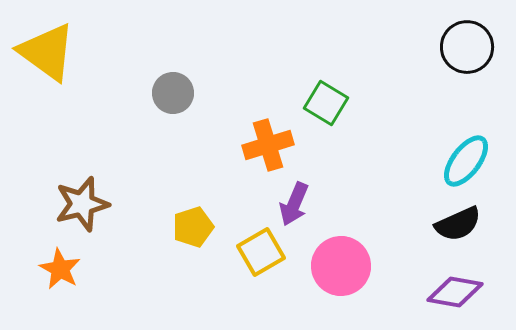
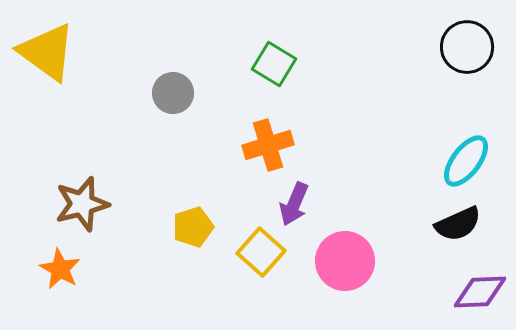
green square: moved 52 px left, 39 px up
yellow square: rotated 18 degrees counterclockwise
pink circle: moved 4 px right, 5 px up
purple diamond: moved 25 px right; rotated 12 degrees counterclockwise
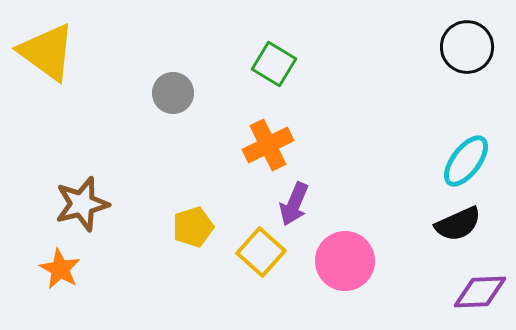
orange cross: rotated 9 degrees counterclockwise
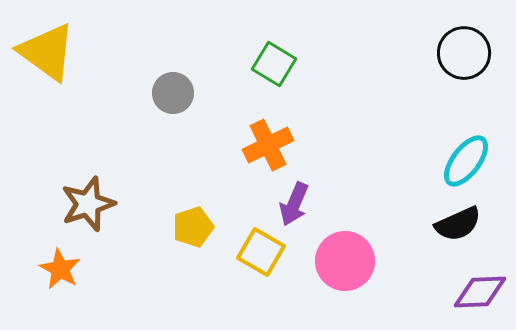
black circle: moved 3 px left, 6 px down
brown star: moved 6 px right; rotated 4 degrees counterclockwise
yellow square: rotated 12 degrees counterclockwise
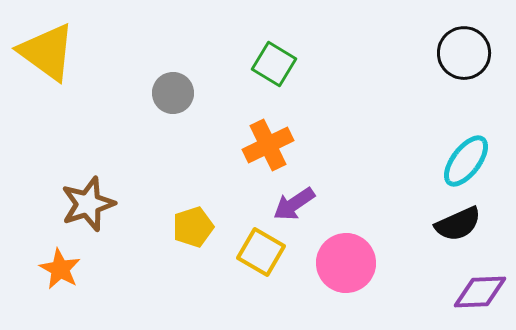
purple arrow: rotated 33 degrees clockwise
pink circle: moved 1 px right, 2 px down
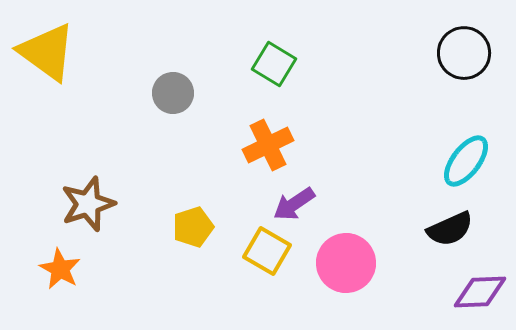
black semicircle: moved 8 px left, 5 px down
yellow square: moved 6 px right, 1 px up
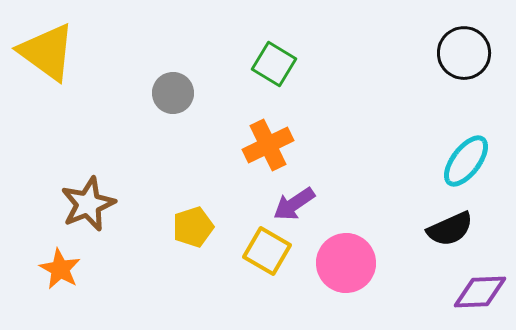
brown star: rotated 4 degrees counterclockwise
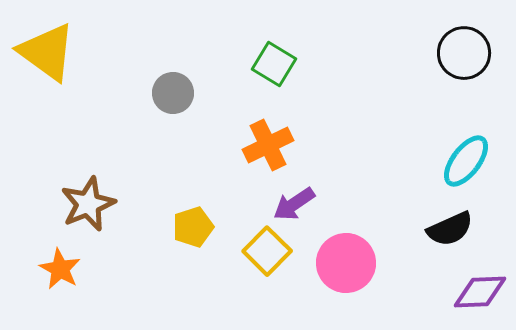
yellow square: rotated 15 degrees clockwise
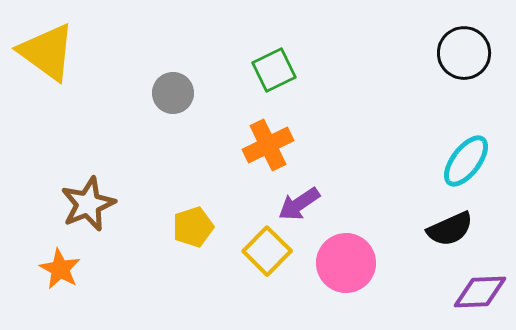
green square: moved 6 px down; rotated 33 degrees clockwise
purple arrow: moved 5 px right
